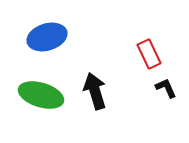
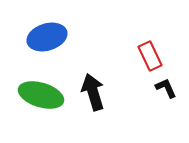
red rectangle: moved 1 px right, 2 px down
black arrow: moved 2 px left, 1 px down
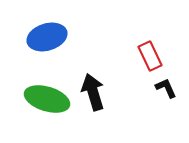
green ellipse: moved 6 px right, 4 px down
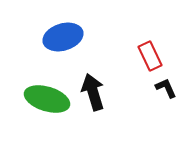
blue ellipse: moved 16 px right
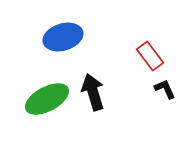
red rectangle: rotated 12 degrees counterclockwise
black L-shape: moved 1 px left, 1 px down
green ellipse: rotated 45 degrees counterclockwise
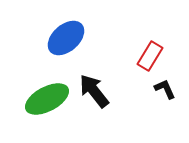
blue ellipse: moved 3 px right, 1 px down; rotated 24 degrees counterclockwise
red rectangle: rotated 68 degrees clockwise
black arrow: moved 1 px right, 1 px up; rotated 21 degrees counterclockwise
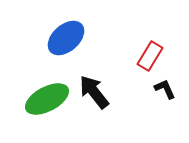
black arrow: moved 1 px down
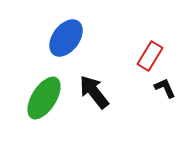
blue ellipse: rotated 12 degrees counterclockwise
black L-shape: moved 1 px up
green ellipse: moved 3 px left, 1 px up; rotated 30 degrees counterclockwise
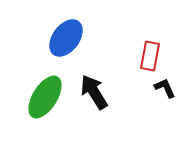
red rectangle: rotated 20 degrees counterclockwise
black arrow: rotated 6 degrees clockwise
green ellipse: moved 1 px right, 1 px up
